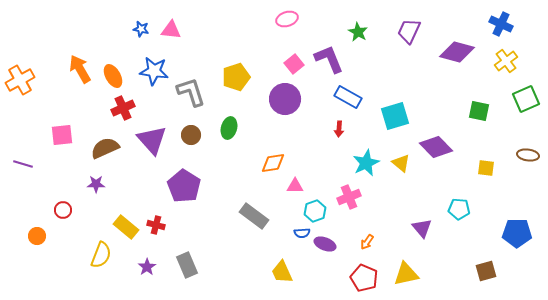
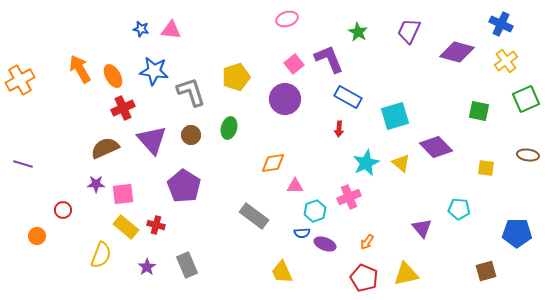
pink square at (62, 135): moved 61 px right, 59 px down
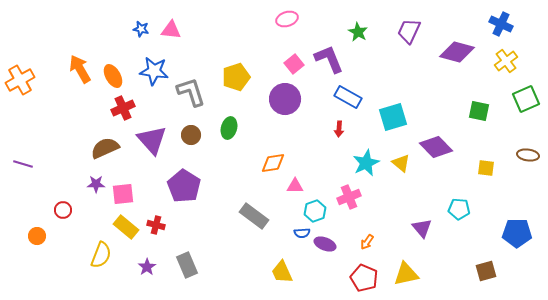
cyan square at (395, 116): moved 2 px left, 1 px down
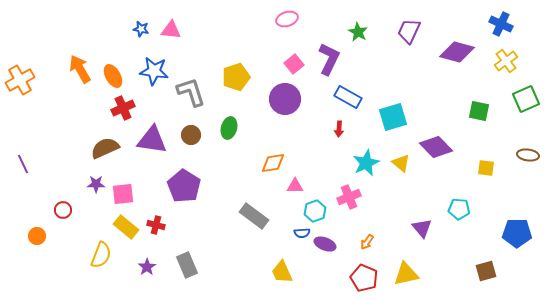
purple L-shape at (329, 59): rotated 48 degrees clockwise
purple triangle at (152, 140): rotated 40 degrees counterclockwise
purple line at (23, 164): rotated 48 degrees clockwise
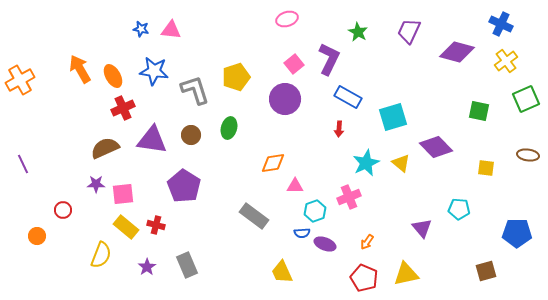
gray L-shape at (191, 92): moved 4 px right, 2 px up
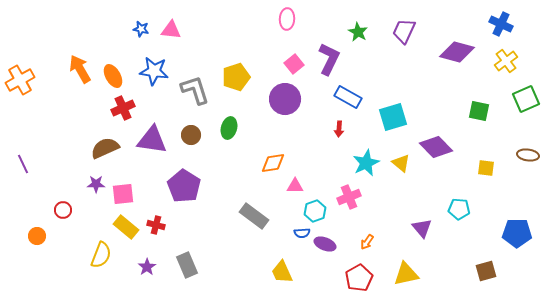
pink ellipse at (287, 19): rotated 70 degrees counterclockwise
purple trapezoid at (409, 31): moved 5 px left
red pentagon at (364, 278): moved 5 px left; rotated 20 degrees clockwise
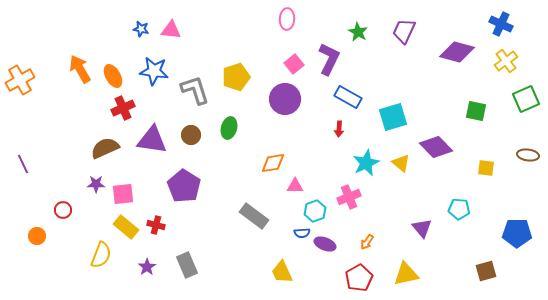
green square at (479, 111): moved 3 px left
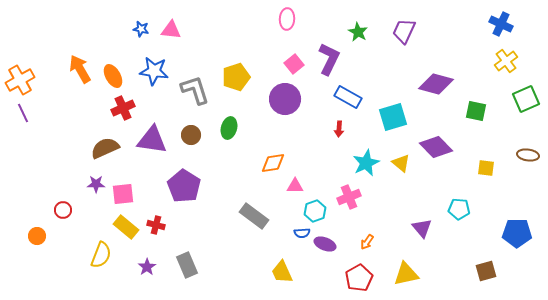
purple diamond at (457, 52): moved 21 px left, 32 px down
purple line at (23, 164): moved 51 px up
